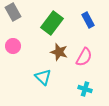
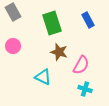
green rectangle: rotated 55 degrees counterclockwise
pink semicircle: moved 3 px left, 8 px down
cyan triangle: rotated 18 degrees counterclockwise
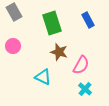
gray rectangle: moved 1 px right
cyan cross: rotated 24 degrees clockwise
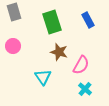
gray rectangle: rotated 12 degrees clockwise
green rectangle: moved 1 px up
cyan triangle: rotated 30 degrees clockwise
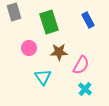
green rectangle: moved 3 px left
pink circle: moved 16 px right, 2 px down
brown star: rotated 18 degrees counterclockwise
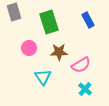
pink semicircle: rotated 30 degrees clockwise
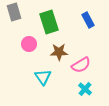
pink circle: moved 4 px up
